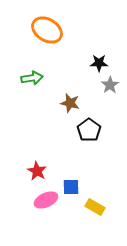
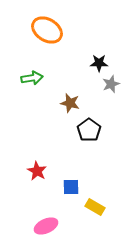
gray star: moved 1 px right, 1 px up; rotated 12 degrees clockwise
pink ellipse: moved 26 px down
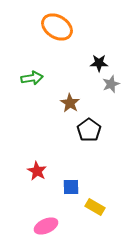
orange ellipse: moved 10 px right, 3 px up
brown star: rotated 18 degrees clockwise
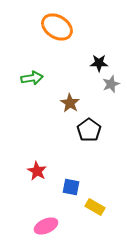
blue square: rotated 12 degrees clockwise
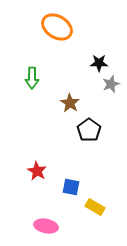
green arrow: rotated 100 degrees clockwise
pink ellipse: rotated 35 degrees clockwise
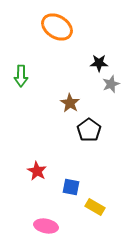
green arrow: moved 11 px left, 2 px up
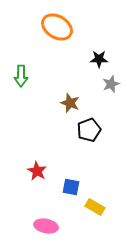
black star: moved 4 px up
brown star: rotated 12 degrees counterclockwise
black pentagon: rotated 15 degrees clockwise
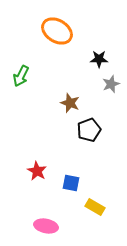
orange ellipse: moved 4 px down
green arrow: rotated 25 degrees clockwise
blue square: moved 4 px up
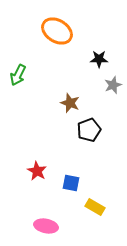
green arrow: moved 3 px left, 1 px up
gray star: moved 2 px right, 1 px down
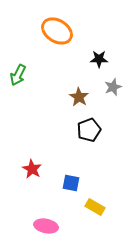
gray star: moved 2 px down
brown star: moved 9 px right, 6 px up; rotated 12 degrees clockwise
red star: moved 5 px left, 2 px up
